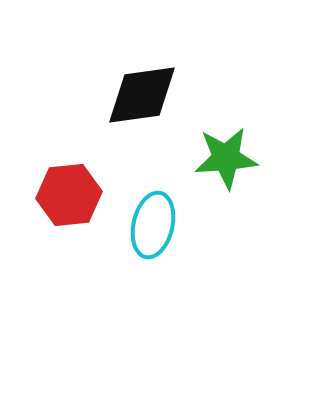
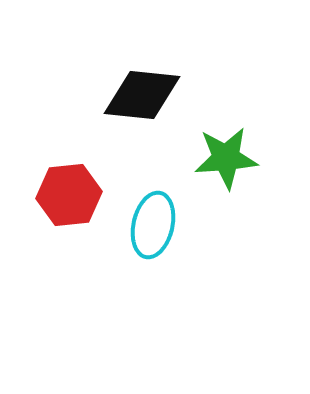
black diamond: rotated 14 degrees clockwise
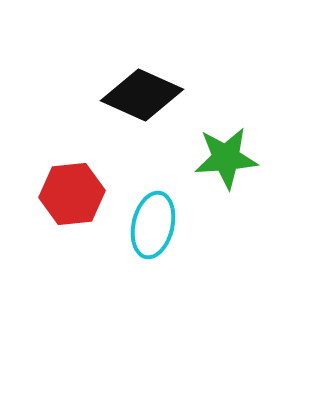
black diamond: rotated 18 degrees clockwise
red hexagon: moved 3 px right, 1 px up
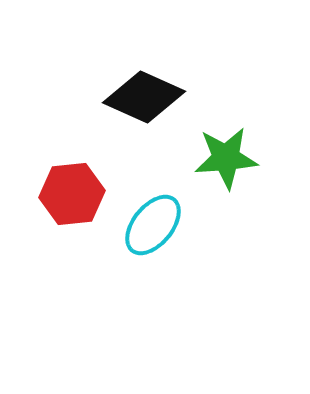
black diamond: moved 2 px right, 2 px down
cyan ellipse: rotated 26 degrees clockwise
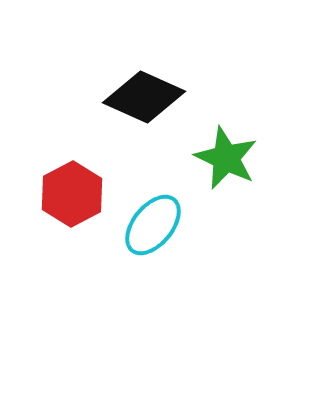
green star: rotated 30 degrees clockwise
red hexagon: rotated 22 degrees counterclockwise
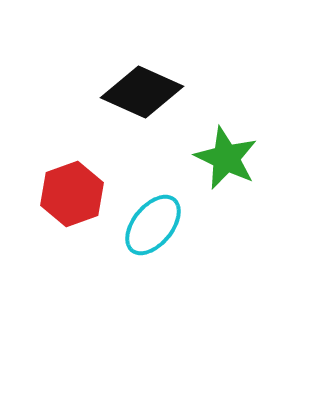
black diamond: moved 2 px left, 5 px up
red hexagon: rotated 8 degrees clockwise
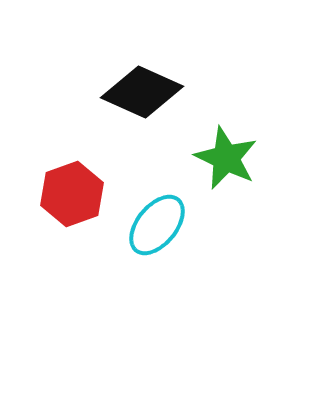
cyan ellipse: moved 4 px right
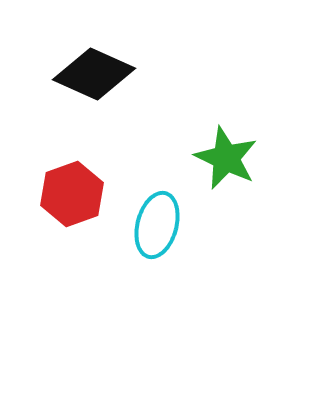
black diamond: moved 48 px left, 18 px up
cyan ellipse: rotated 24 degrees counterclockwise
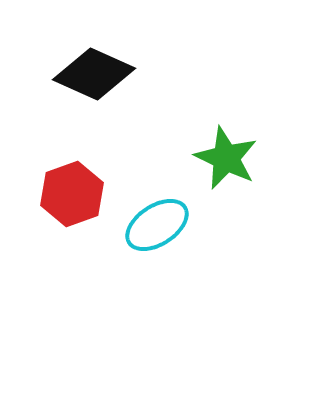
cyan ellipse: rotated 42 degrees clockwise
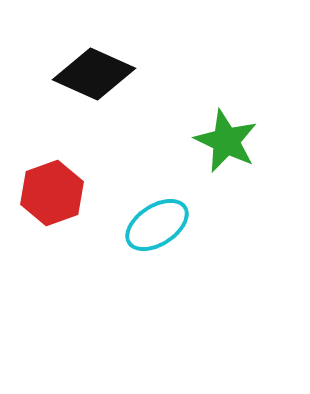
green star: moved 17 px up
red hexagon: moved 20 px left, 1 px up
